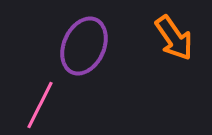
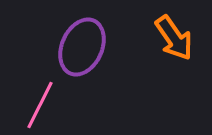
purple ellipse: moved 2 px left, 1 px down
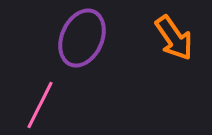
purple ellipse: moved 9 px up
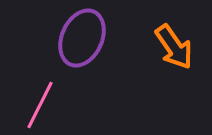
orange arrow: moved 9 px down
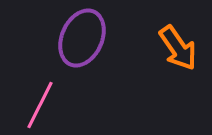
orange arrow: moved 4 px right, 1 px down
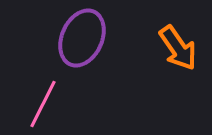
pink line: moved 3 px right, 1 px up
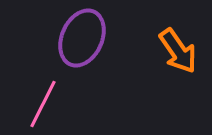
orange arrow: moved 3 px down
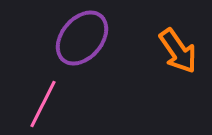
purple ellipse: rotated 16 degrees clockwise
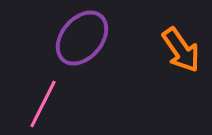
orange arrow: moved 3 px right, 1 px up
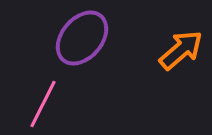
orange arrow: rotated 96 degrees counterclockwise
